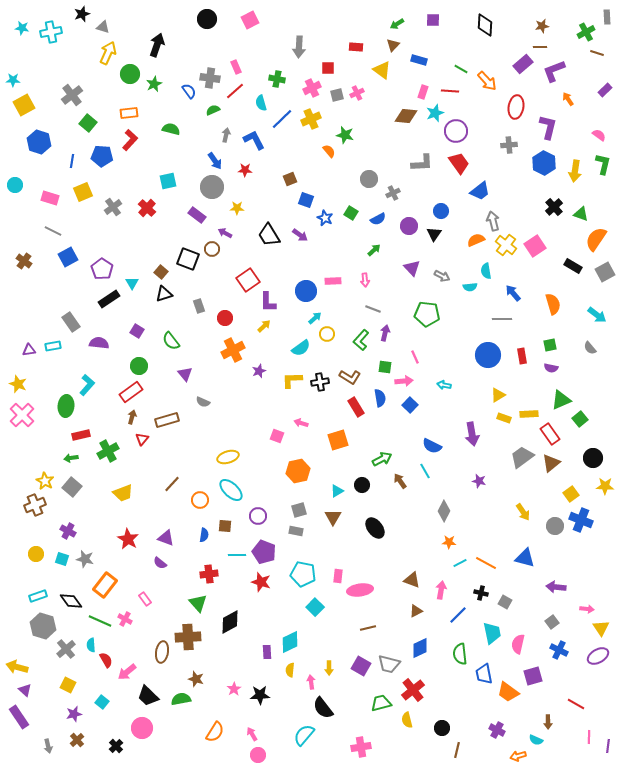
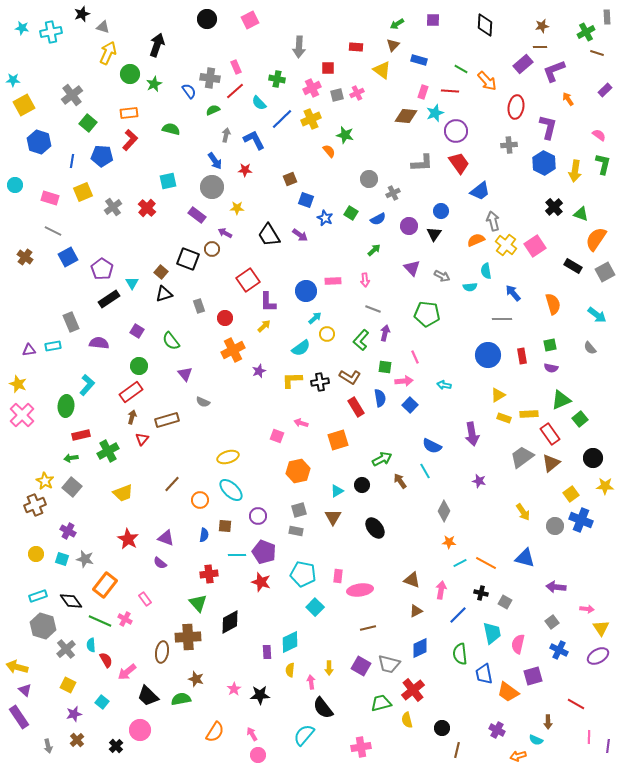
cyan semicircle at (261, 103): moved 2 px left; rotated 28 degrees counterclockwise
brown cross at (24, 261): moved 1 px right, 4 px up
gray rectangle at (71, 322): rotated 12 degrees clockwise
pink circle at (142, 728): moved 2 px left, 2 px down
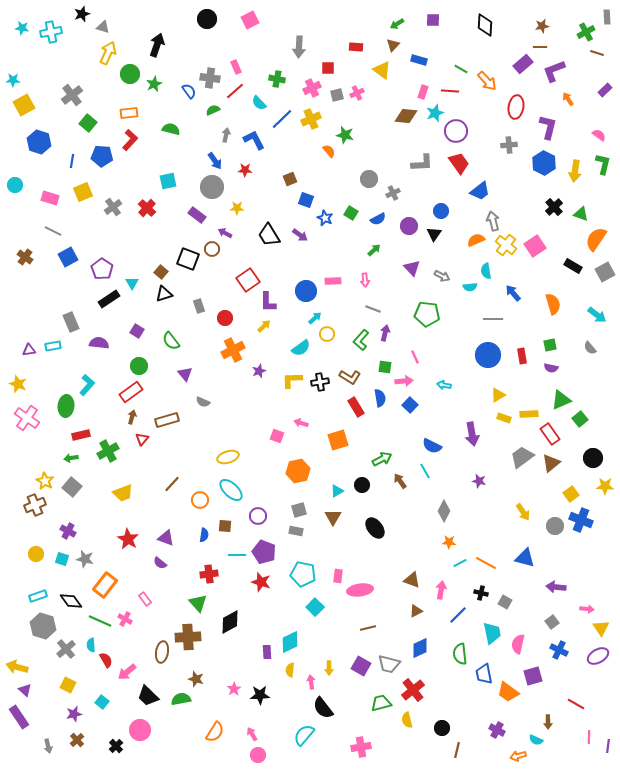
gray line at (502, 319): moved 9 px left
pink cross at (22, 415): moved 5 px right, 3 px down; rotated 10 degrees counterclockwise
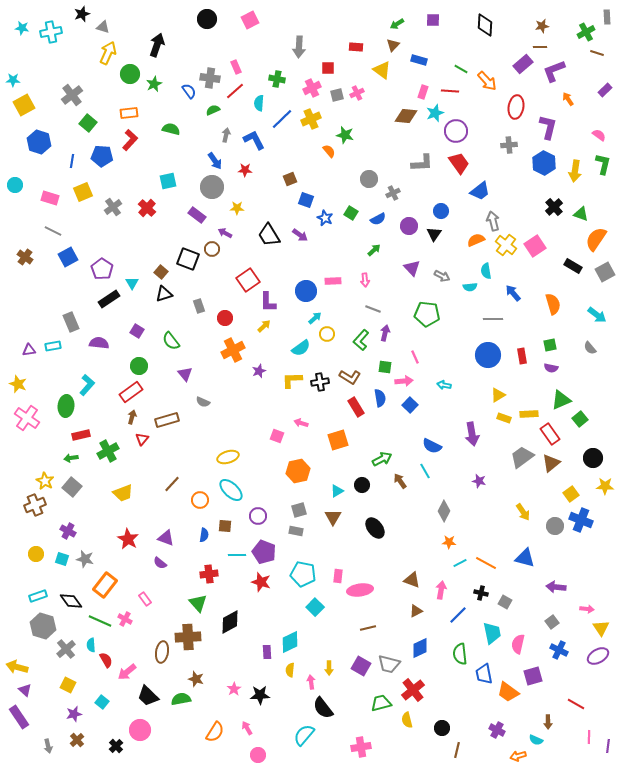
cyan semicircle at (259, 103): rotated 49 degrees clockwise
pink arrow at (252, 734): moved 5 px left, 6 px up
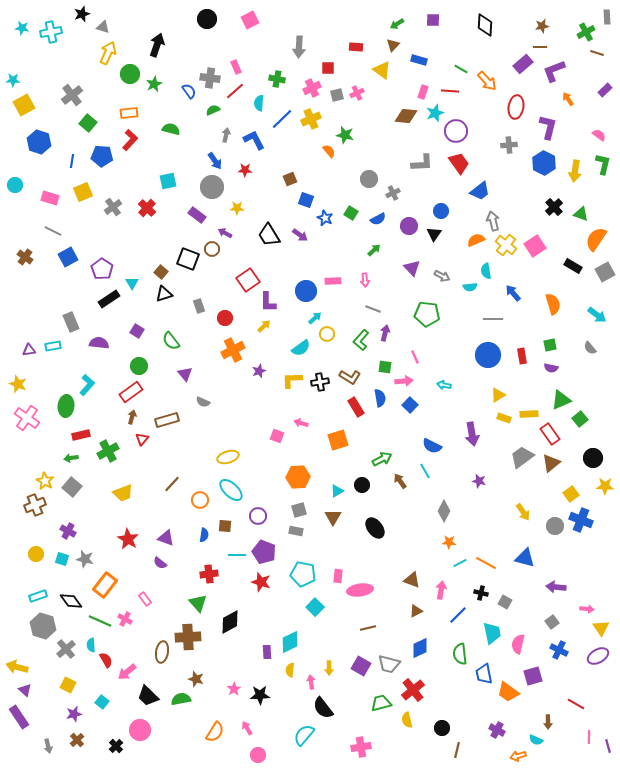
orange hexagon at (298, 471): moved 6 px down; rotated 10 degrees clockwise
purple line at (608, 746): rotated 24 degrees counterclockwise
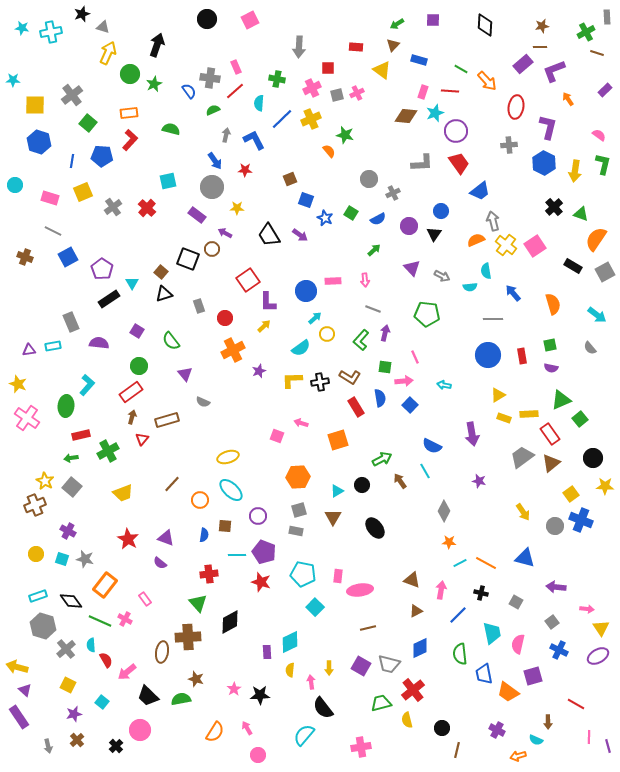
yellow square at (24, 105): moved 11 px right; rotated 30 degrees clockwise
brown cross at (25, 257): rotated 14 degrees counterclockwise
gray square at (505, 602): moved 11 px right
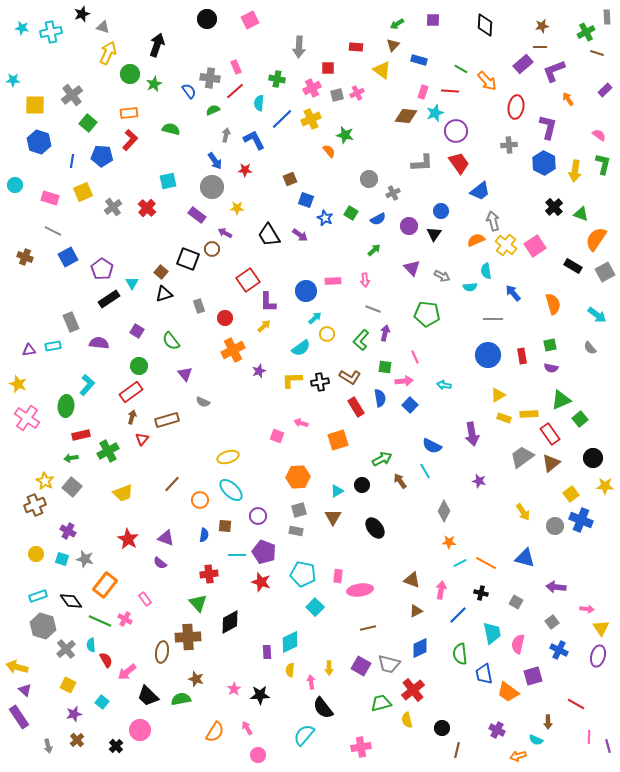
purple ellipse at (598, 656): rotated 45 degrees counterclockwise
